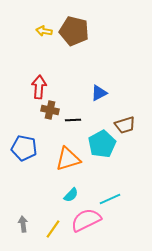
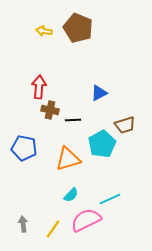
brown pentagon: moved 4 px right, 3 px up; rotated 8 degrees clockwise
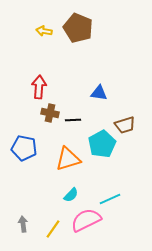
blue triangle: rotated 36 degrees clockwise
brown cross: moved 3 px down
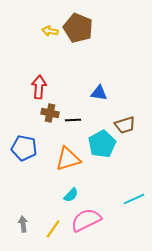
yellow arrow: moved 6 px right
cyan line: moved 24 px right
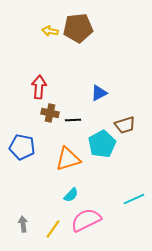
brown pentagon: rotated 28 degrees counterclockwise
blue triangle: rotated 36 degrees counterclockwise
blue pentagon: moved 2 px left, 1 px up
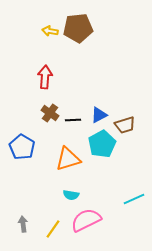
red arrow: moved 6 px right, 10 px up
blue triangle: moved 22 px down
brown cross: rotated 24 degrees clockwise
blue pentagon: rotated 20 degrees clockwise
cyan semicircle: rotated 56 degrees clockwise
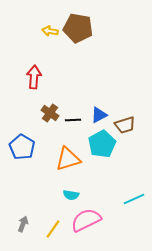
brown pentagon: rotated 16 degrees clockwise
red arrow: moved 11 px left
gray arrow: rotated 28 degrees clockwise
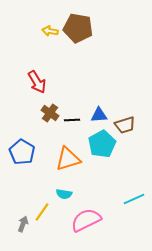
red arrow: moved 3 px right, 5 px down; rotated 145 degrees clockwise
blue triangle: rotated 24 degrees clockwise
black line: moved 1 px left
blue pentagon: moved 5 px down
cyan semicircle: moved 7 px left, 1 px up
yellow line: moved 11 px left, 17 px up
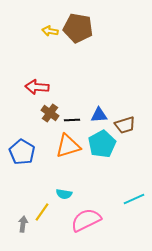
red arrow: moved 5 px down; rotated 125 degrees clockwise
orange triangle: moved 13 px up
gray arrow: rotated 14 degrees counterclockwise
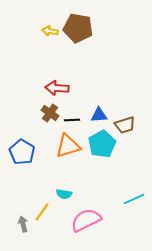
red arrow: moved 20 px right, 1 px down
gray arrow: rotated 21 degrees counterclockwise
